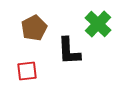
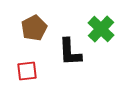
green cross: moved 3 px right, 5 px down
black L-shape: moved 1 px right, 1 px down
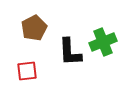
green cross: moved 2 px right, 13 px down; rotated 24 degrees clockwise
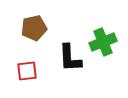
brown pentagon: rotated 15 degrees clockwise
black L-shape: moved 6 px down
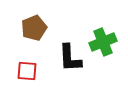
brown pentagon: rotated 10 degrees counterclockwise
red square: rotated 10 degrees clockwise
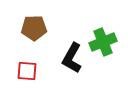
brown pentagon: rotated 20 degrees clockwise
black L-shape: moved 2 px right; rotated 32 degrees clockwise
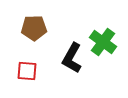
green cross: rotated 32 degrees counterclockwise
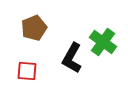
brown pentagon: rotated 20 degrees counterclockwise
